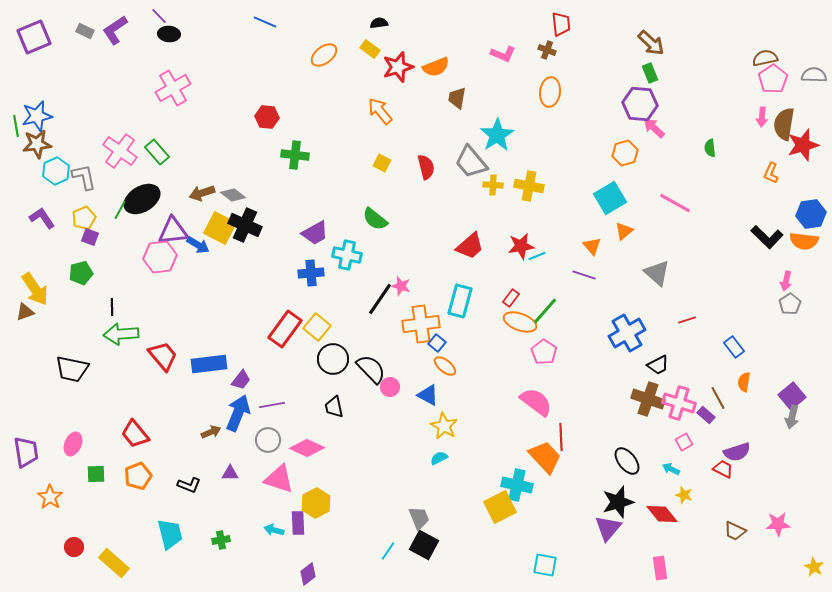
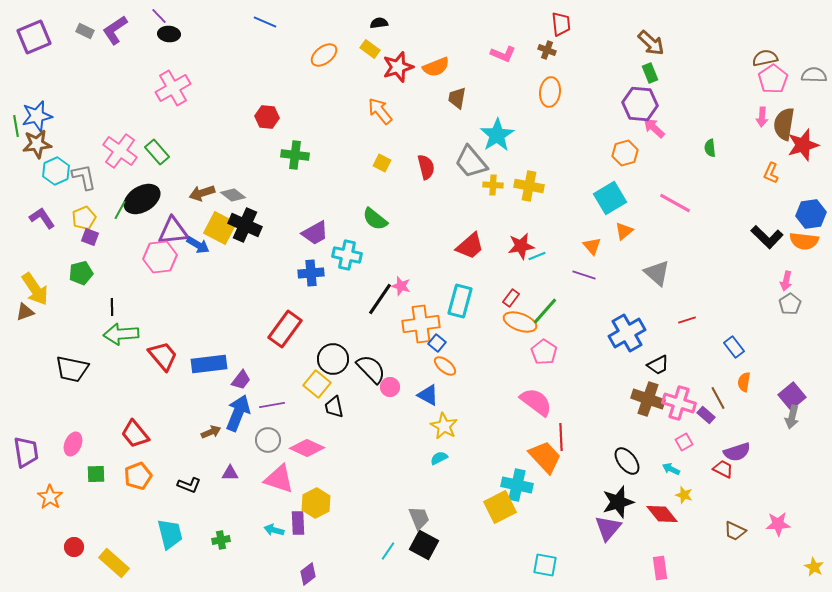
yellow square at (317, 327): moved 57 px down
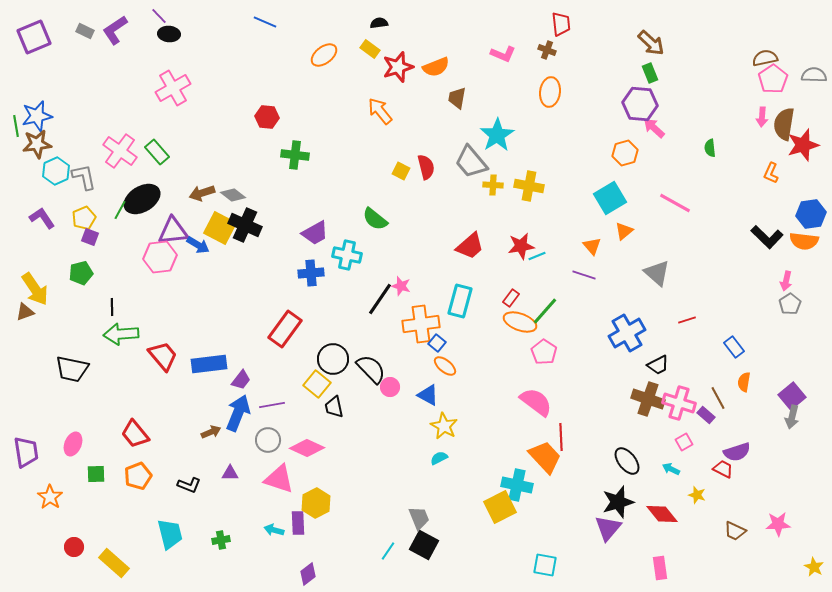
yellow square at (382, 163): moved 19 px right, 8 px down
yellow star at (684, 495): moved 13 px right
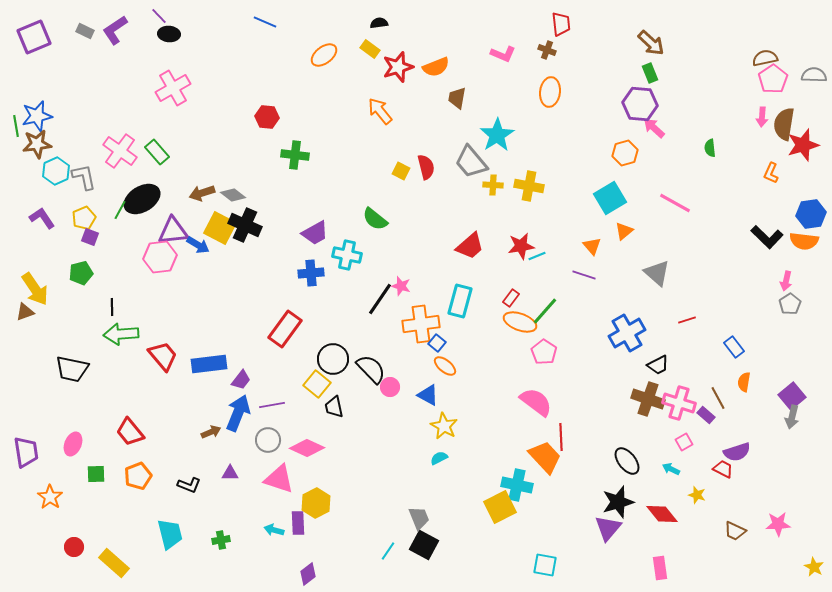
red trapezoid at (135, 434): moved 5 px left, 2 px up
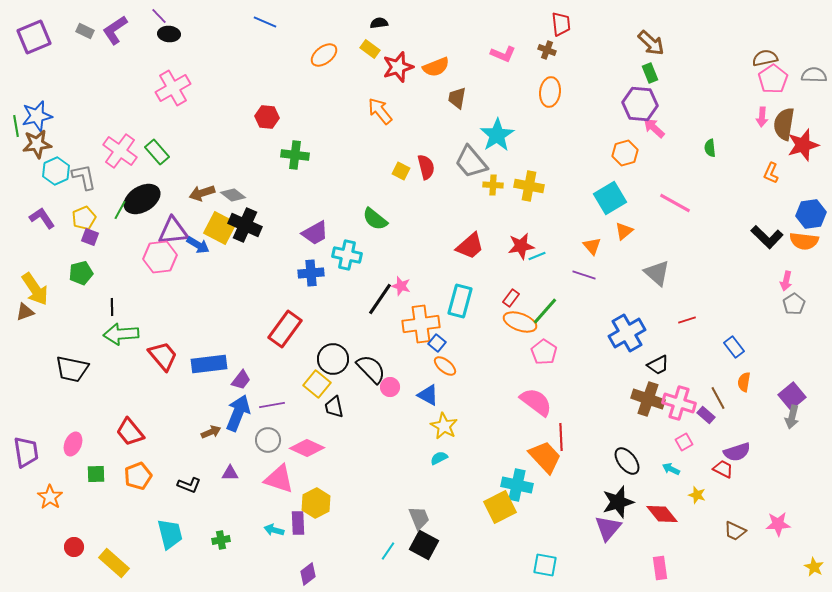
gray pentagon at (790, 304): moved 4 px right
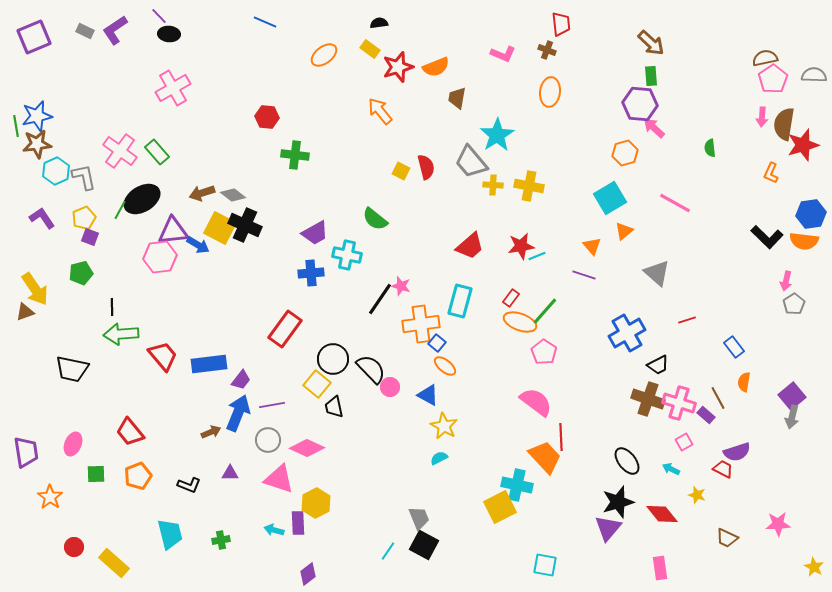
green rectangle at (650, 73): moved 1 px right, 3 px down; rotated 18 degrees clockwise
brown trapezoid at (735, 531): moved 8 px left, 7 px down
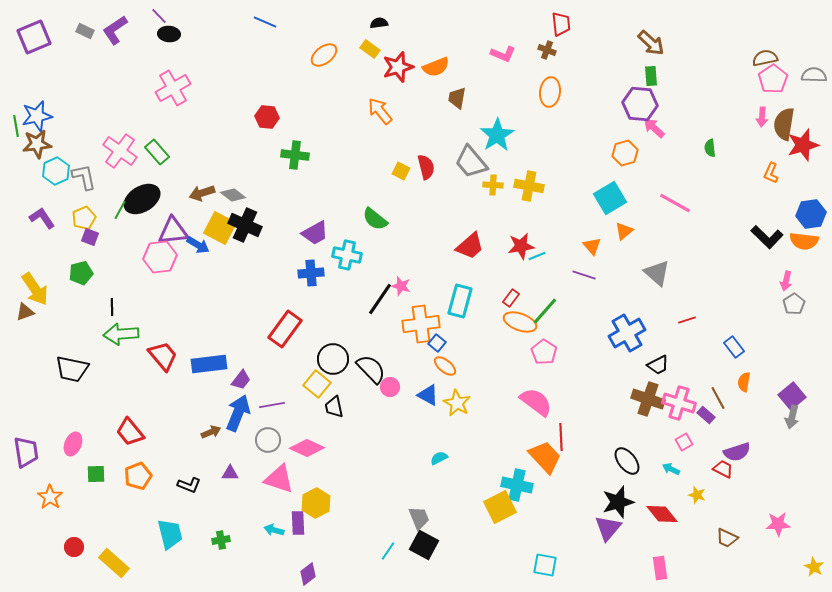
yellow star at (444, 426): moved 13 px right, 23 px up
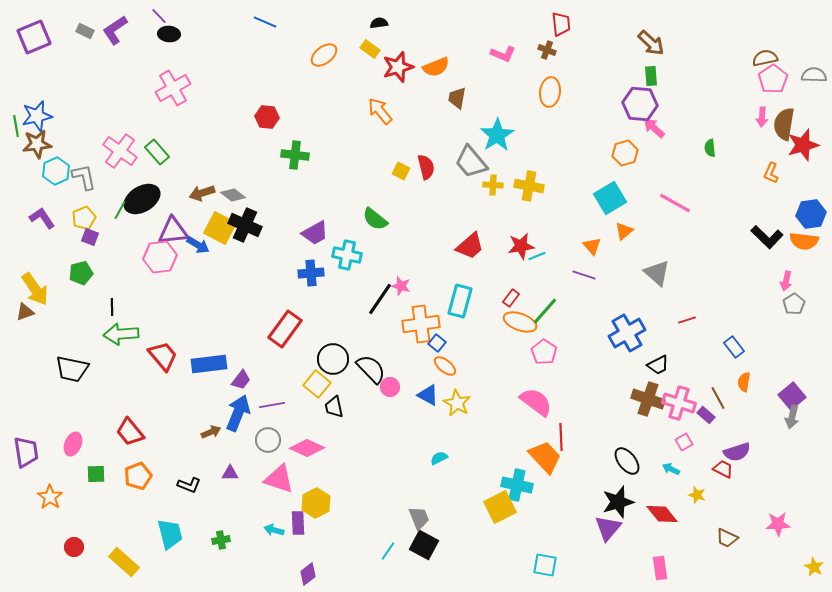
yellow rectangle at (114, 563): moved 10 px right, 1 px up
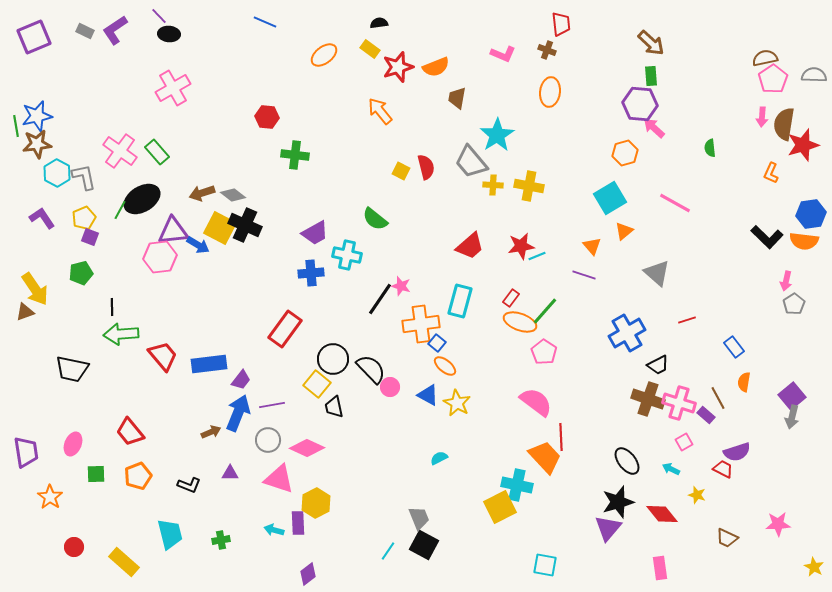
cyan hexagon at (56, 171): moved 1 px right, 2 px down; rotated 8 degrees counterclockwise
